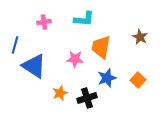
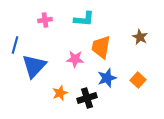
pink cross: moved 1 px right, 2 px up
blue triangle: rotated 40 degrees clockwise
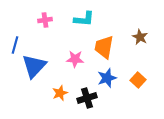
orange trapezoid: moved 3 px right
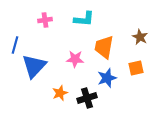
orange square: moved 2 px left, 12 px up; rotated 35 degrees clockwise
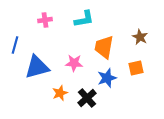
cyan L-shape: rotated 15 degrees counterclockwise
pink star: moved 1 px left, 4 px down
blue triangle: moved 3 px right, 1 px down; rotated 32 degrees clockwise
black cross: rotated 24 degrees counterclockwise
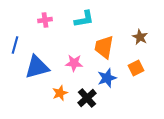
orange square: rotated 14 degrees counterclockwise
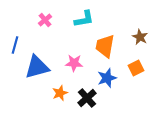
pink cross: rotated 32 degrees counterclockwise
orange trapezoid: moved 1 px right, 1 px up
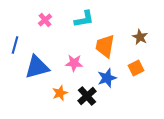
black cross: moved 2 px up
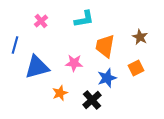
pink cross: moved 4 px left, 1 px down
black cross: moved 5 px right, 4 px down
